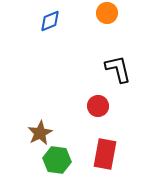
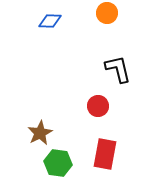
blue diamond: rotated 25 degrees clockwise
green hexagon: moved 1 px right, 3 px down
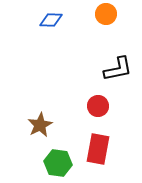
orange circle: moved 1 px left, 1 px down
blue diamond: moved 1 px right, 1 px up
black L-shape: rotated 92 degrees clockwise
brown star: moved 8 px up
red rectangle: moved 7 px left, 5 px up
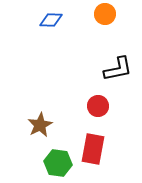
orange circle: moved 1 px left
red rectangle: moved 5 px left
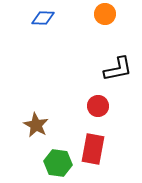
blue diamond: moved 8 px left, 2 px up
brown star: moved 4 px left; rotated 15 degrees counterclockwise
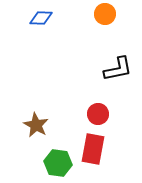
blue diamond: moved 2 px left
red circle: moved 8 px down
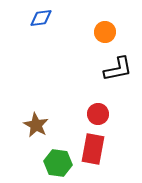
orange circle: moved 18 px down
blue diamond: rotated 10 degrees counterclockwise
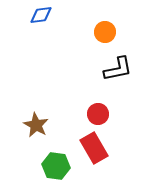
blue diamond: moved 3 px up
red rectangle: moved 1 px right, 1 px up; rotated 40 degrees counterclockwise
green hexagon: moved 2 px left, 3 px down
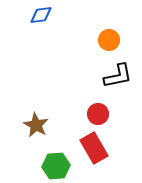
orange circle: moved 4 px right, 8 px down
black L-shape: moved 7 px down
green hexagon: rotated 12 degrees counterclockwise
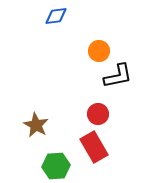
blue diamond: moved 15 px right, 1 px down
orange circle: moved 10 px left, 11 px down
red rectangle: moved 1 px up
